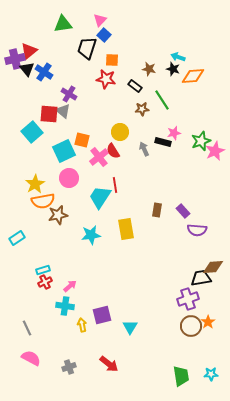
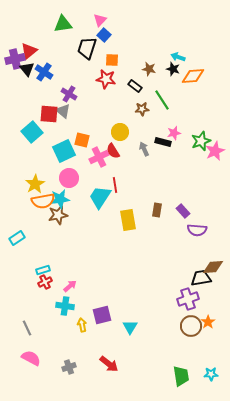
pink cross at (99, 157): rotated 12 degrees clockwise
yellow rectangle at (126, 229): moved 2 px right, 9 px up
cyan star at (91, 235): moved 31 px left, 36 px up
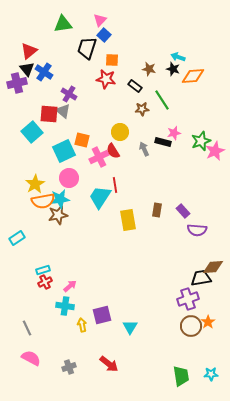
purple cross at (15, 59): moved 2 px right, 24 px down
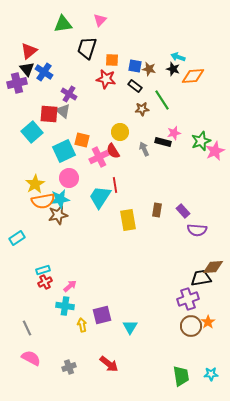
blue square at (104, 35): moved 31 px right, 31 px down; rotated 32 degrees counterclockwise
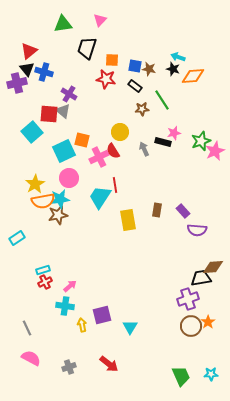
blue cross at (44, 72): rotated 18 degrees counterclockwise
green trapezoid at (181, 376): rotated 15 degrees counterclockwise
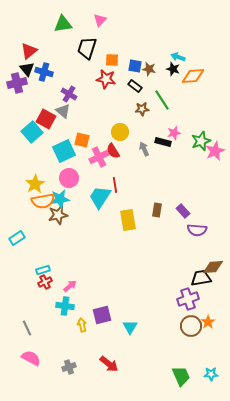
red square at (49, 114): moved 3 px left, 5 px down; rotated 24 degrees clockwise
